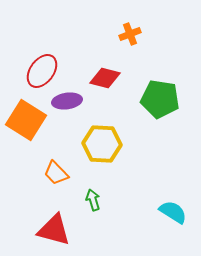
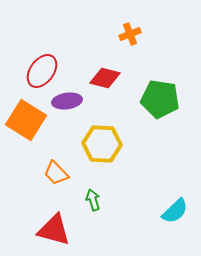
cyan semicircle: moved 2 px right, 1 px up; rotated 104 degrees clockwise
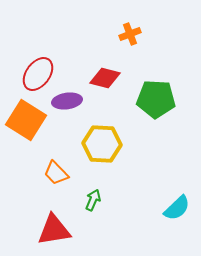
red ellipse: moved 4 px left, 3 px down
green pentagon: moved 4 px left; rotated 6 degrees counterclockwise
green arrow: rotated 40 degrees clockwise
cyan semicircle: moved 2 px right, 3 px up
red triangle: rotated 24 degrees counterclockwise
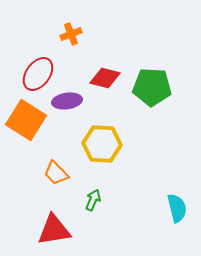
orange cross: moved 59 px left
green pentagon: moved 4 px left, 12 px up
cyan semicircle: rotated 60 degrees counterclockwise
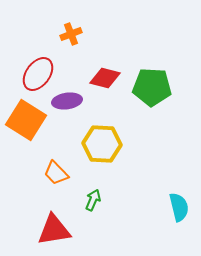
cyan semicircle: moved 2 px right, 1 px up
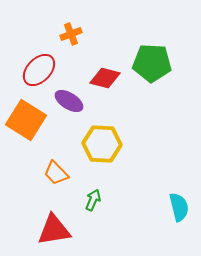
red ellipse: moved 1 px right, 4 px up; rotated 8 degrees clockwise
green pentagon: moved 24 px up
purple ellipse: moved 2 px right; rotated 40 degrees clockwise
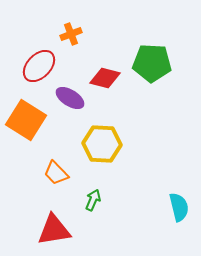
red ellipse: moved 4 px up
purple ellipse: moved 1 px right, 3 px up
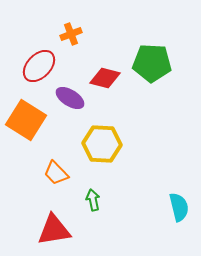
green arrow: rotated 35 degrees counterclockwise
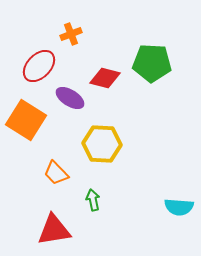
cyan semicircle: rotated 108 degrees clockwise
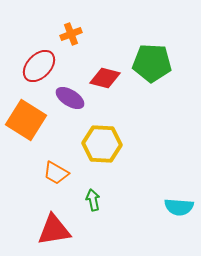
orange trapezoid: rotated 16 degrees counterclockwise
